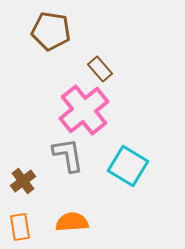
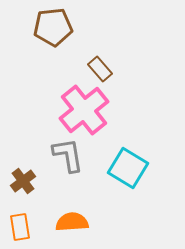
brown pentagon: moved 2 px right, 4 px up; rotated 15 degrees counterclockwise
cyan square: moved 2 px down
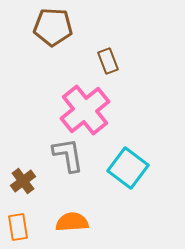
brown pentagon: rotated 9 degrees clockwise
brown rectangle: moved 8 px right, 8 px up; rotated 20 degrees clockwise
pink cross: moved 1 px right
cyan square: rotated 6 degrees clockwise
orange rectangle: moved 2 px left
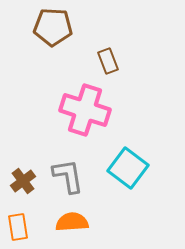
pink cross: rotated 33 degrees counterclockwise
gray L-shape: moved 21 px down
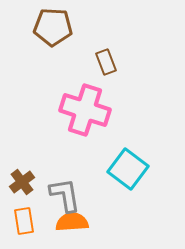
brown rectangle: moved 2 px left, 1 px down
cyan square: moved 1 px down
gray L-shape: moved 3 px left, 19 px down
brown cross: moved 1 px left, 1 px down
orange rectangle: moved 6 px right, 6 px up
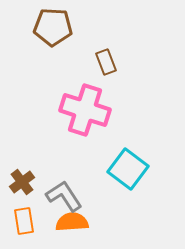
gray L-shape: moved 1 px left, 1 px down; rotated 24 degrees counterclockwise
